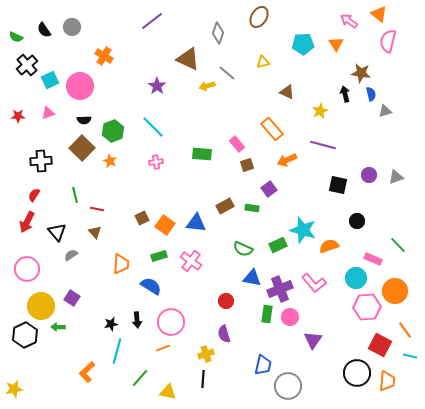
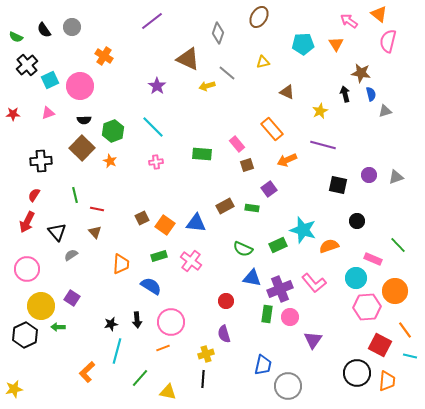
red star at (18, 116): moved 5 px left, 2 px up
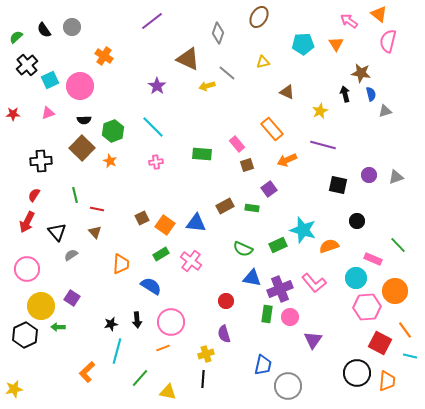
green semicircle at (16, 37): rotated 112 degrees clockwise
green rectangle at (159, 256): moved 2 px right, 2 px up; rotated 14 degrees counterclockwise
red square at (380, 345): moved 2 px up
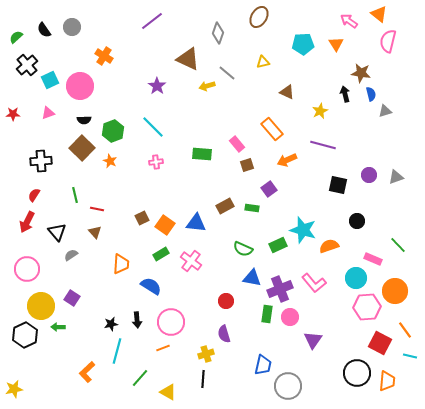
yellow triangle at (168, 392): rotated 18 degrees clockwise
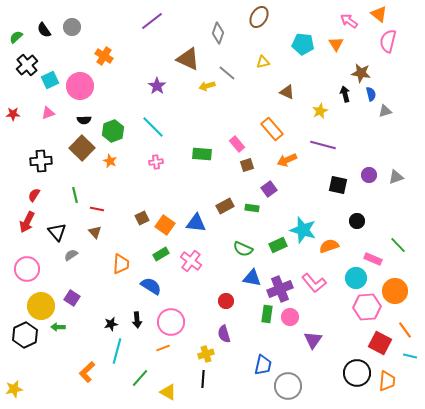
cyan pentagon at (303, 44): rotated 10 degrees clockwise
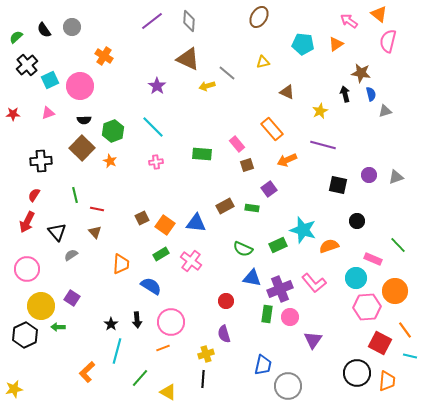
gray diamond at (218, 33): moved 29 px left, 12 px up; rotated 15 degrees counterclockwise
orange triangle at (336, 44): rotated 28 degrees clockwise
black star at (111, 324): rotated 24 degrees counterclockwise
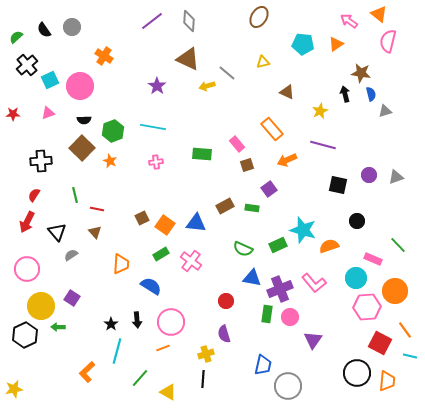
cyan line at (153, 127): rotated 35 degrees counterclockwise
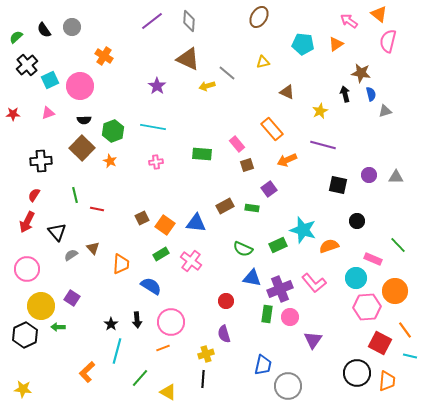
gray triangle at (396, 177): rotated 21 degrees clockwise
brown triangle at (95, 232): moved 2 px left, 16 px down
yellow star at (14, 389): moved 9 px right; rotated 18 degrees clockwise
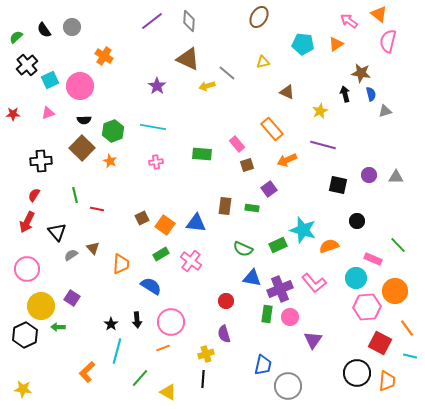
brown rectangle at (225, 206): rotated 54 degrees counterclockwise
orange line at (405, 330): moved 2 px right, 2 px up
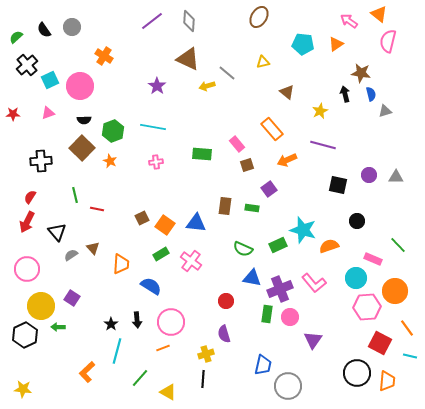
brown triangle at (287, 92): rotated 14 degrees clockwise
red semicircle at (34, 195): moved 4 px left, 2 px down
